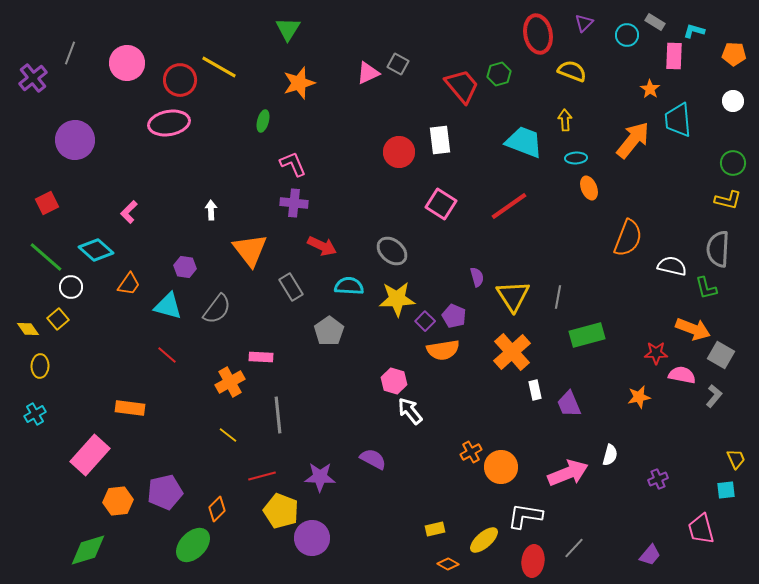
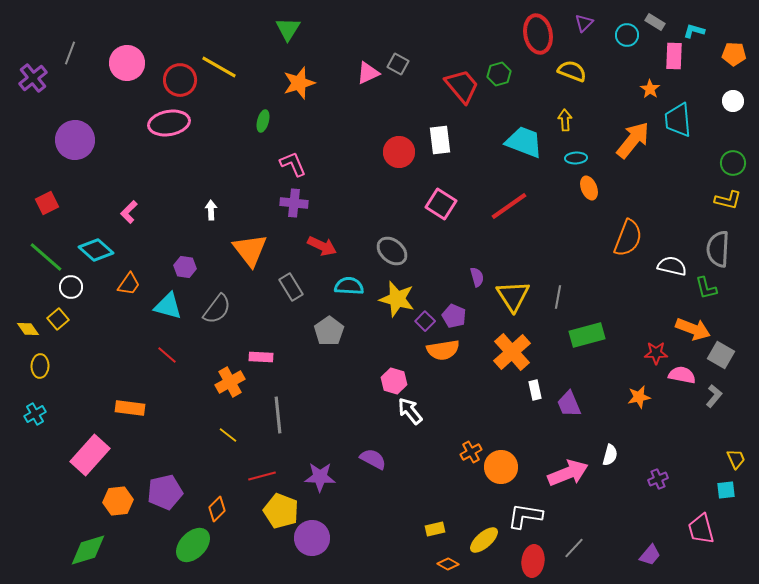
yellow star at (397, 299): rotated 18 degrees clockwise
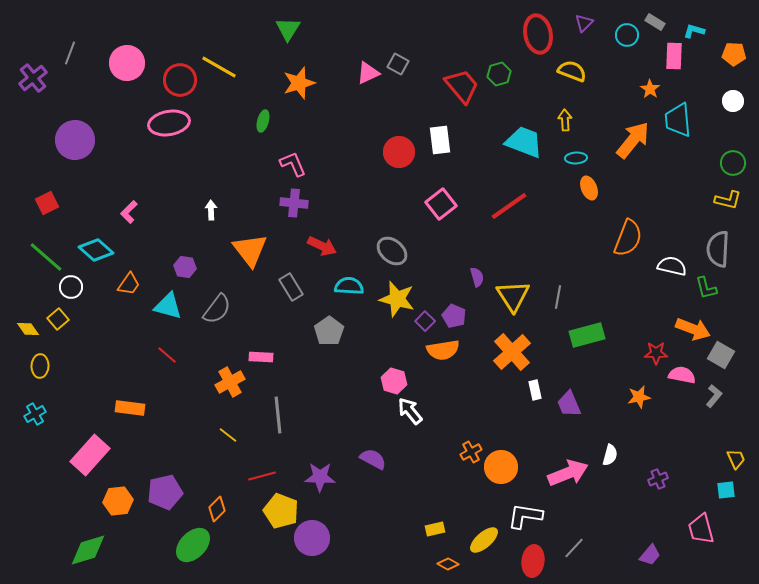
pink square at (441, 204): rotated 20 degrees clockwise
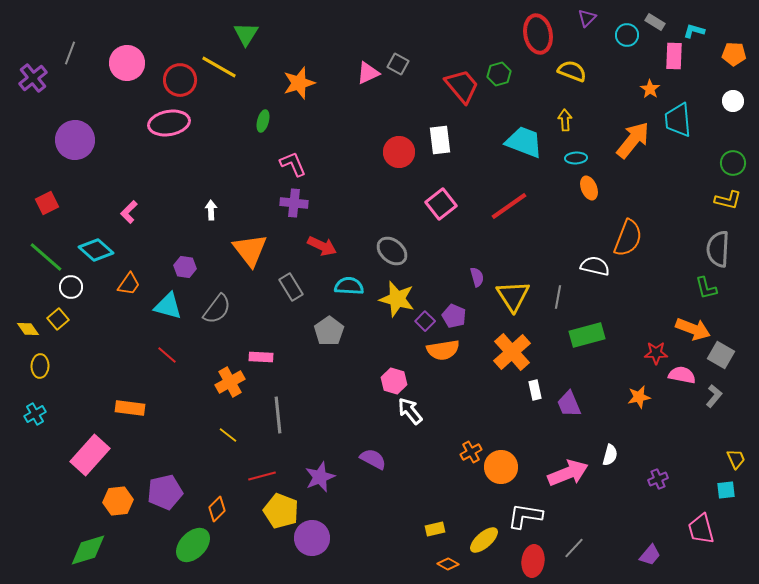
purple triangle at (584, 23): moved 3 px right, 5 px up
green triangle at (288, 29): moved 42 px left, 5 px down
white semicircle at (672, 266): moved 77 px left
purple star at (320, 477): rotated 24 degrees counterclockwise
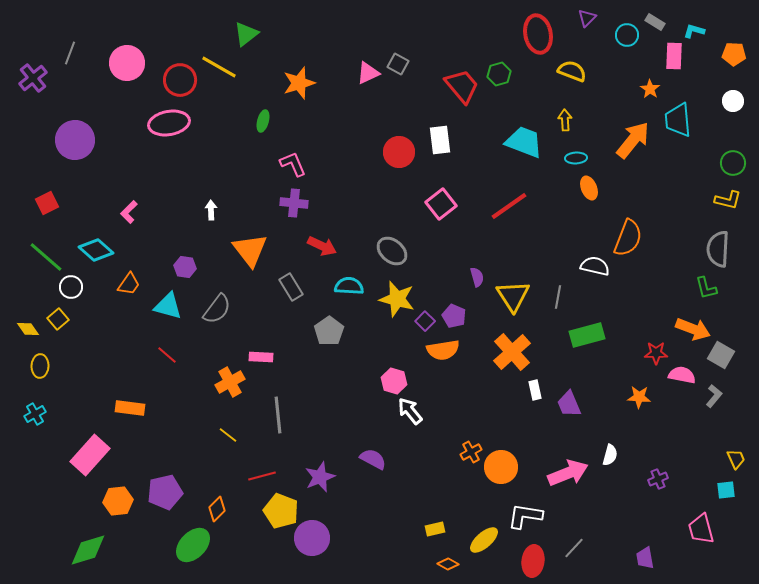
green triangle at (246, 34): rotated 20 degrees clockwise
orange star at (639, 397): rotated 15 degrees clockwise
purple trapezoid at (650, 555): moved 5 px left, 3 px down; rotated 130 degrees clockwise
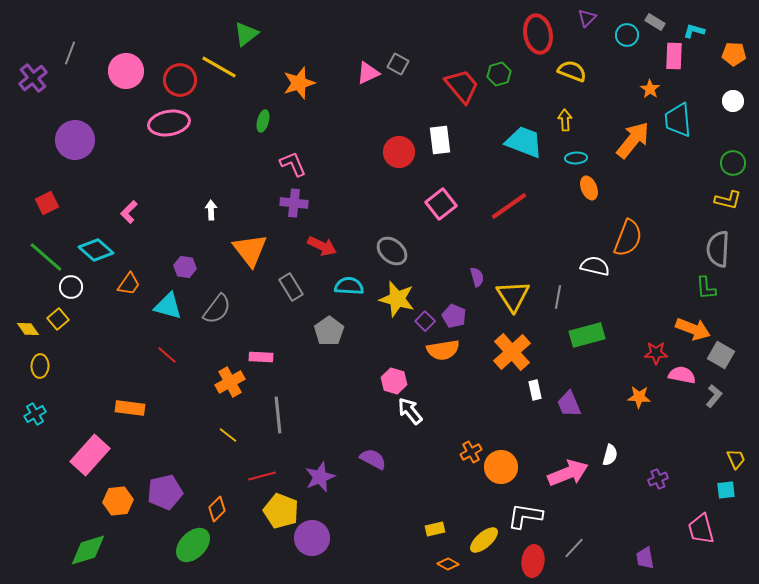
pink circle at (127, 63): moved 1 px left, 8 px down
green L-shape at (706, 288): rotated 10 degrees clockwise
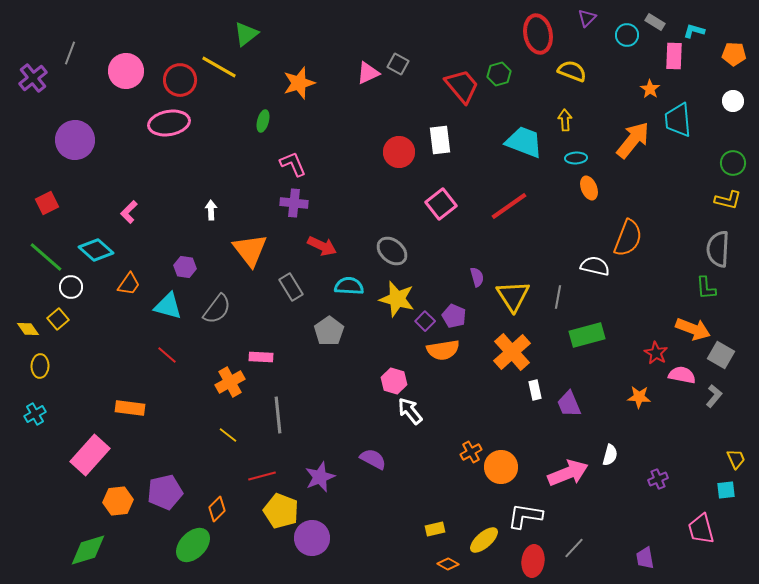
red star at (656, 353): rotated 30 degrees clockwise
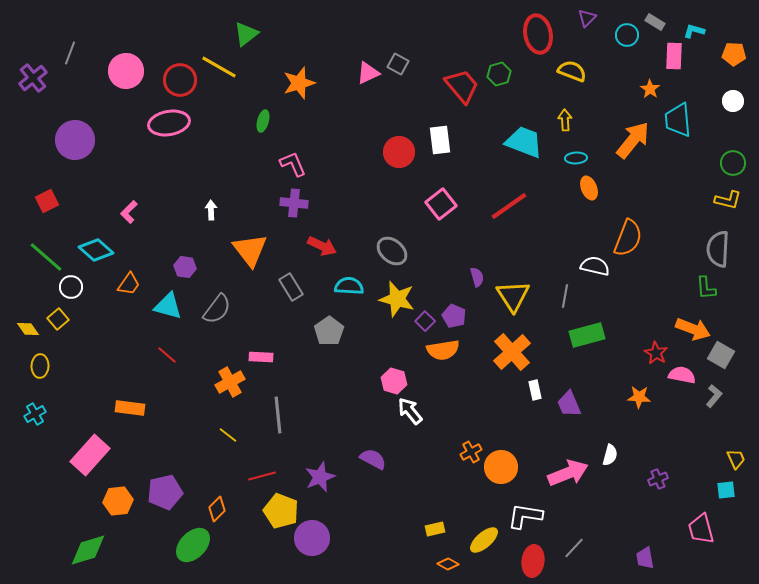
red square at (47, 203): moved 2 px up
gray line at (558, 297): moved 7 px right, 1 px up
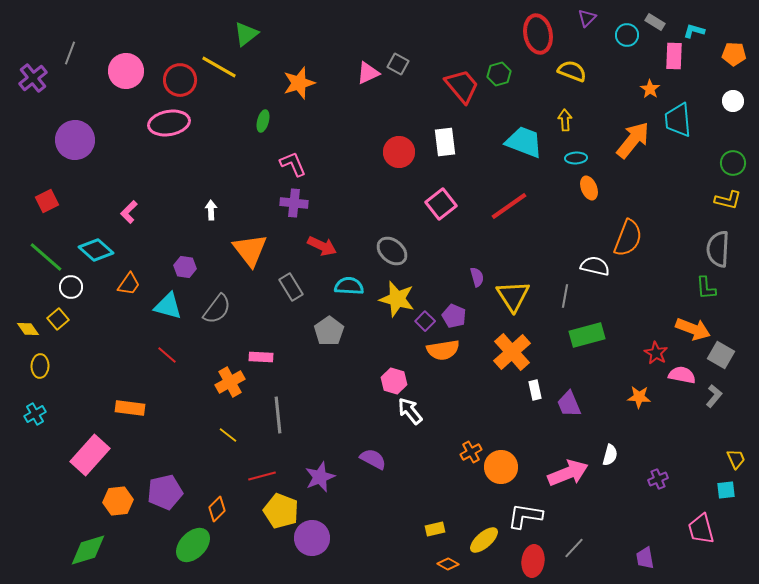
white rectangle at (440, 140): moved 5 px right, 2 px down
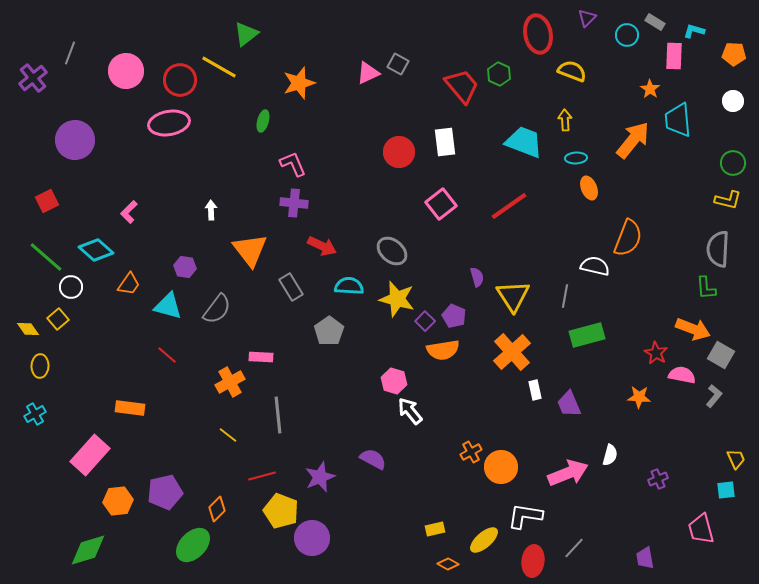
green hexagon at (499, 74): rotated 20 degrees counterclockwise
